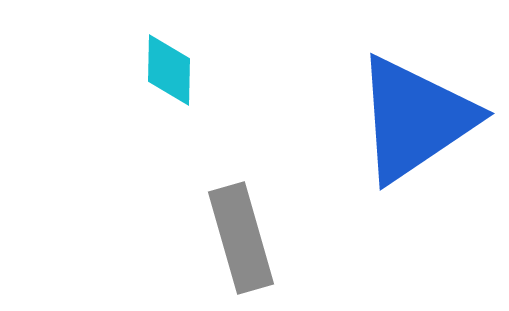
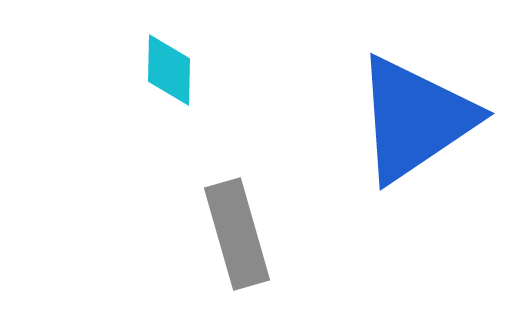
gray rectangle: moved 4 px left, 4 px up
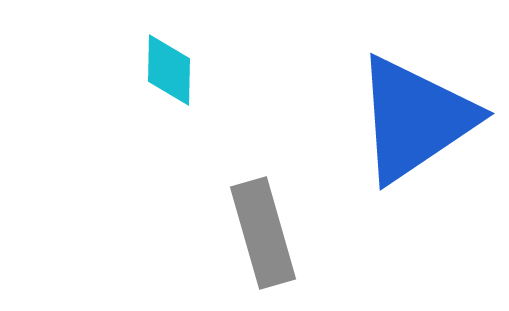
gray rectangle: moved 26 px right, 1 px up
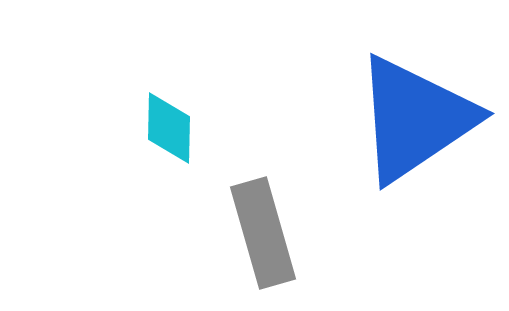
cyan diamond: moved 58 px down
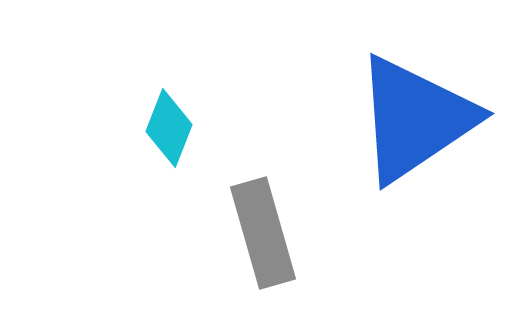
cyan diamond: rotated 20 degrees clockwise
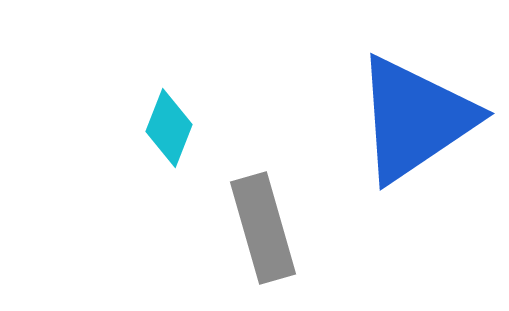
gray rectangle: moved 5 px up
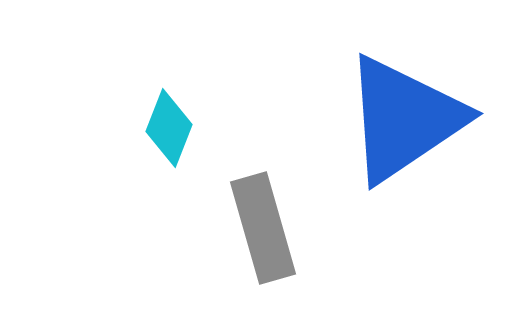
blue triangle: moved 11 px left
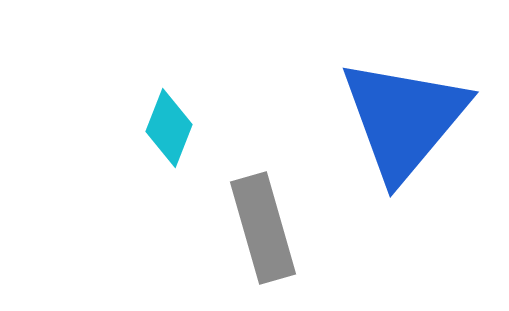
blue triangle: rotated 16 degrees counterclockwise
